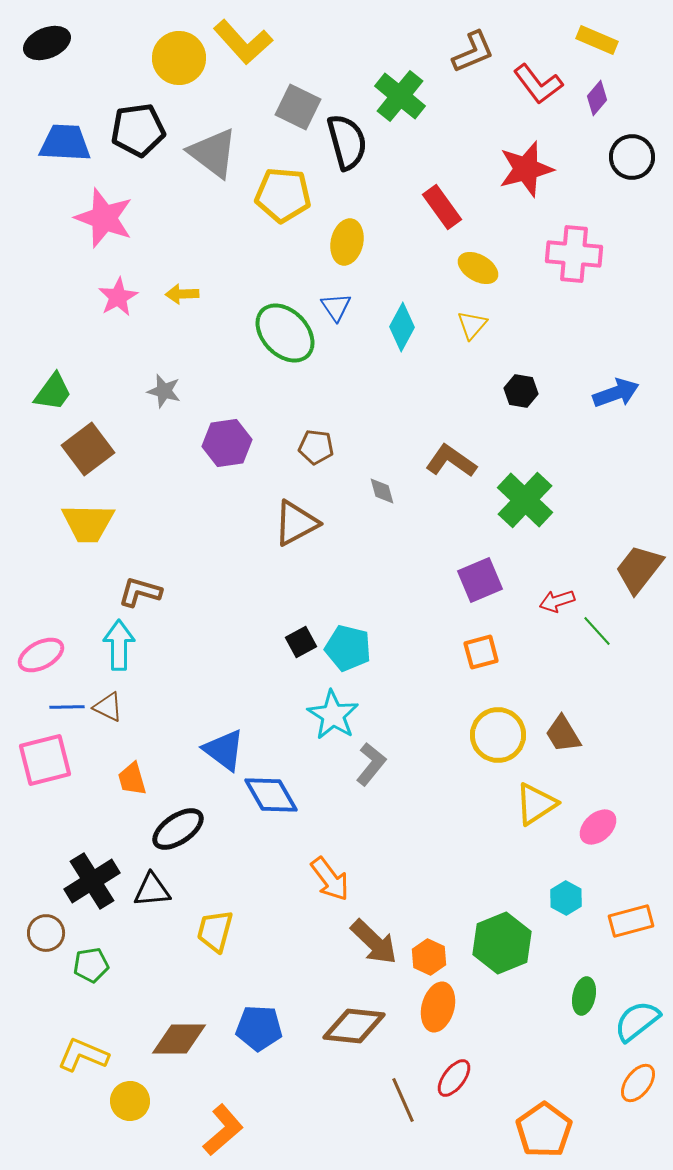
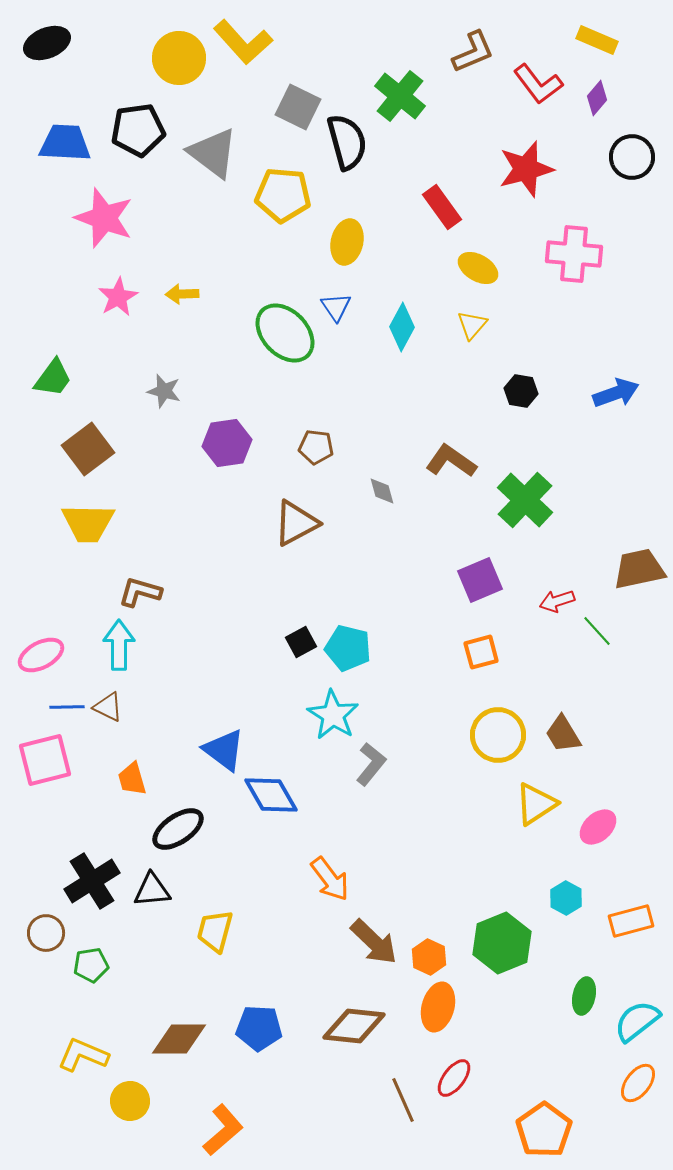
green trapezoid at (53, 392): moved 14 px up
brown trapezoid at (639, 569): rotated 40 degrees clockwise
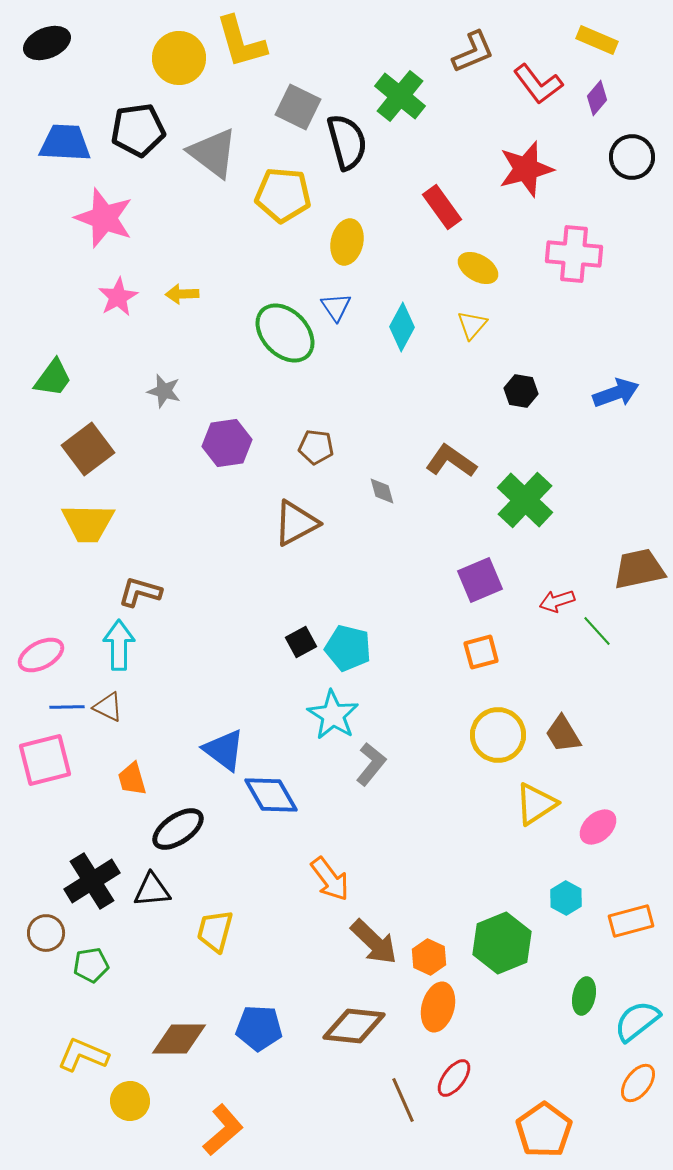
yellow L-shape at (243, 42): moved 2 px left; rotated 26 degrees clockwise
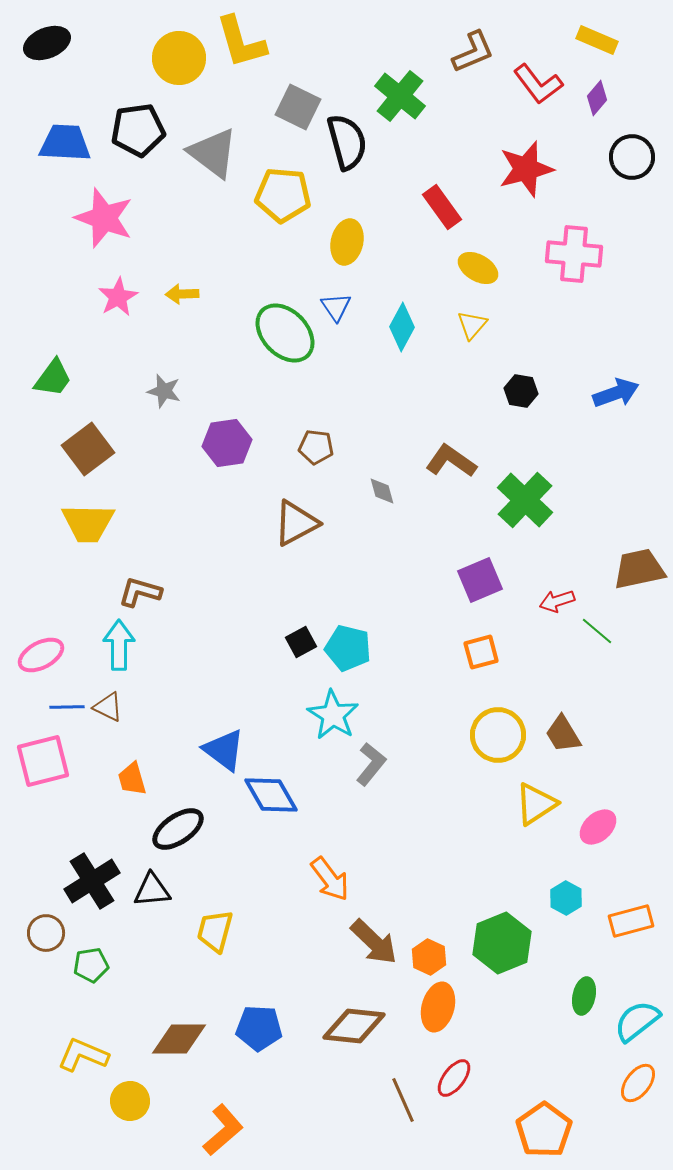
green line at (597, 631): rotated 8 degrees counterclockwise
pink square at (45, 760): moved 2 px left, 1 px down
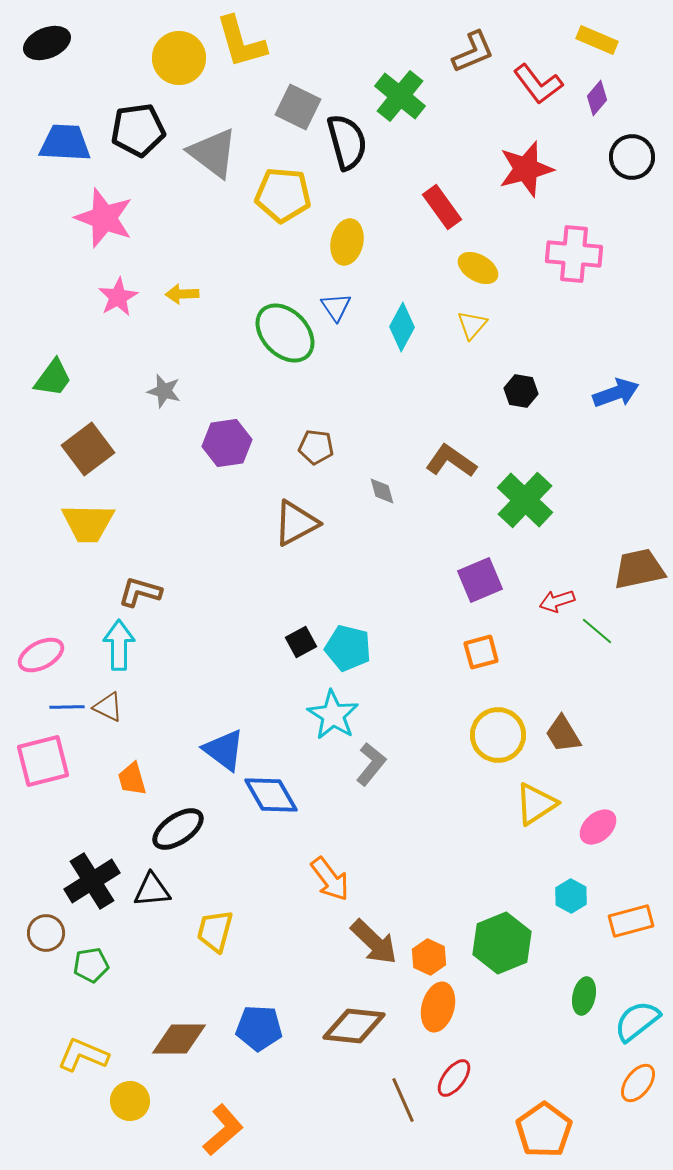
cyan hexagon at (566, 898): moved 5 px right, 2 px up
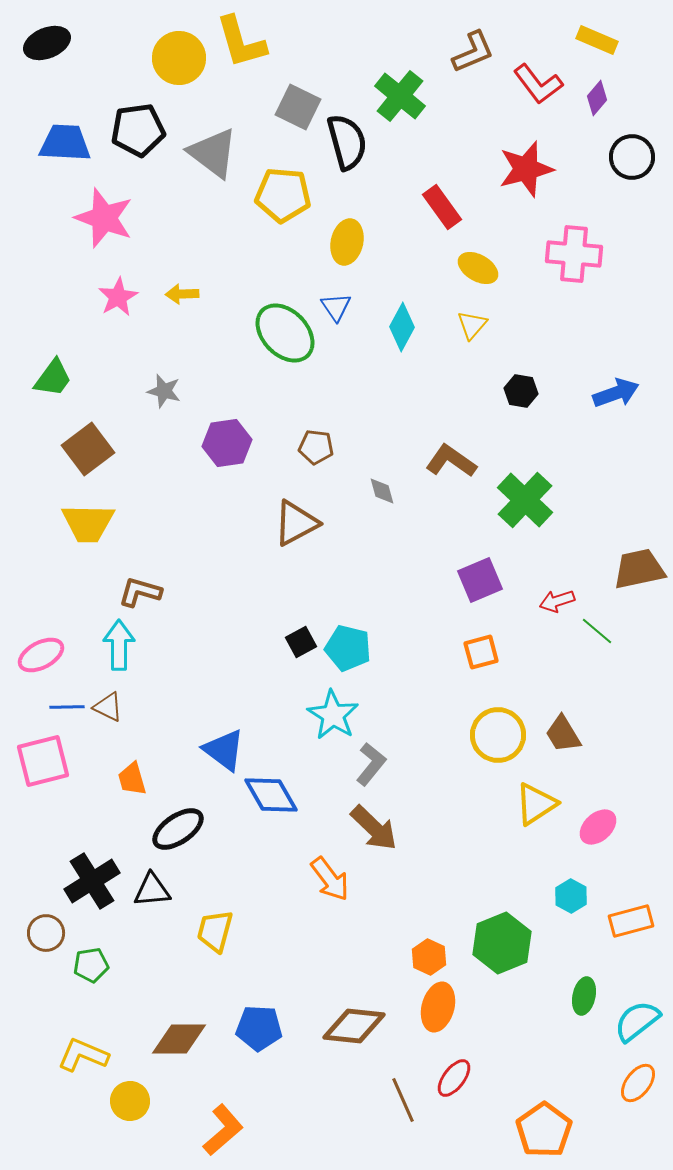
brown arrow at (374, 942): moved 114 px up
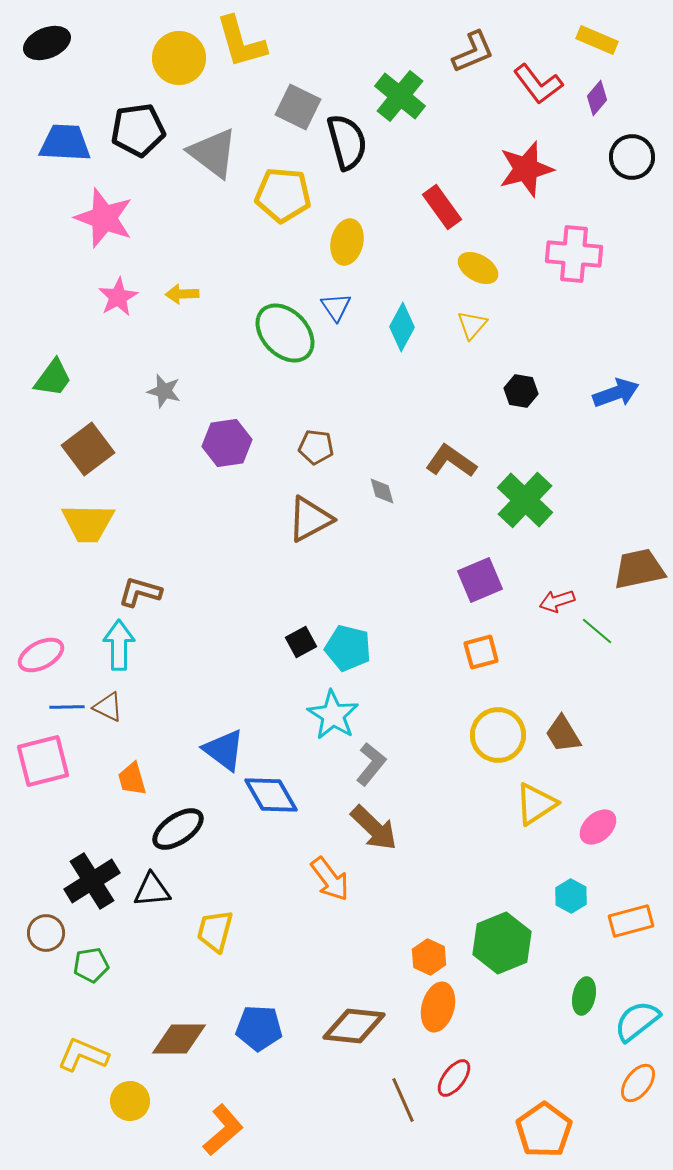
brown triangle at (296, 523): moved 14 px right, 4 px up
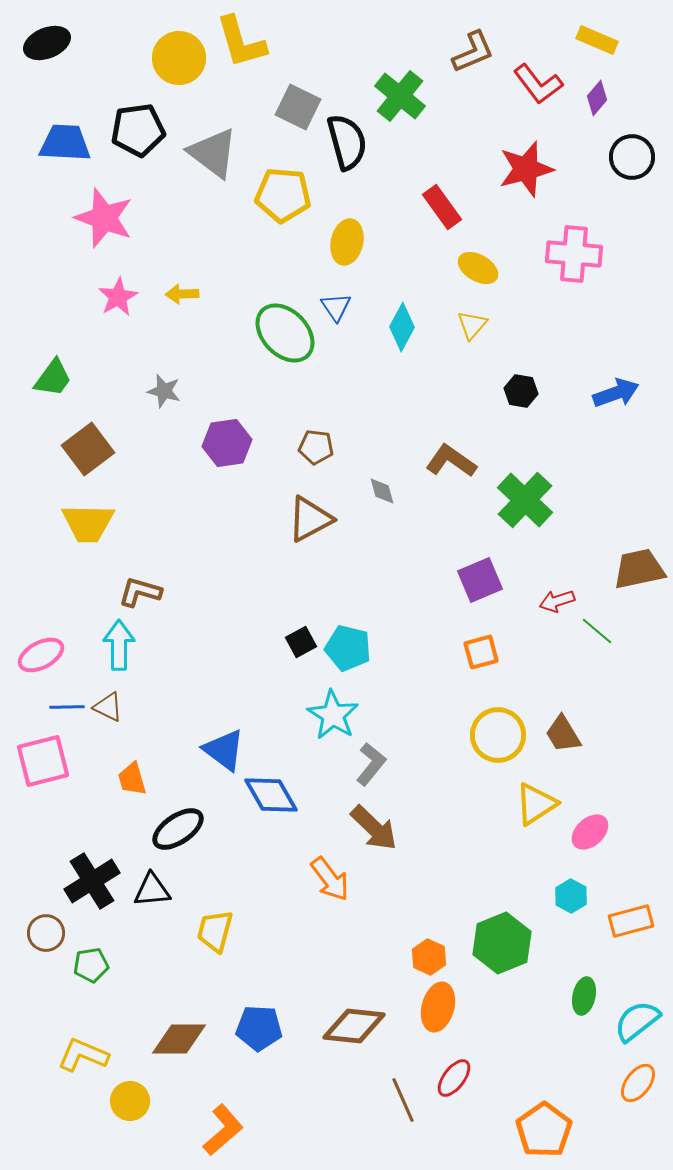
pink ellipse at (598, 827): moved 8 px left, 5 px down
